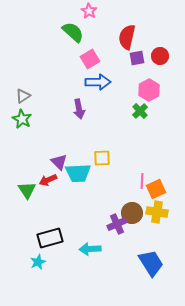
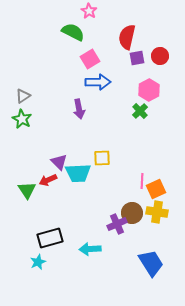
green semicircle: rotated 15 degrees counterclockwise
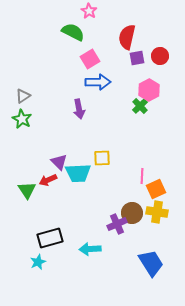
green cross: moved 5 px up
pink line: moved 5 px up
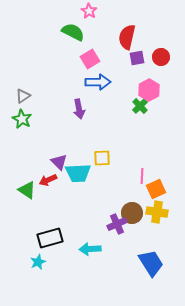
red circle: moved 1 px right, 1 px down
green triangle: rotated 24 degrees counterclockwise
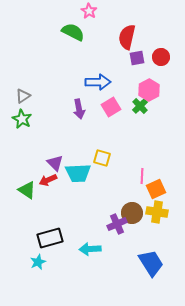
pink square: moved 21 px right, 48 px down
yellow square: rotated 18 degrees clockwise
purple triangle: moved 4 px left, 1 px down
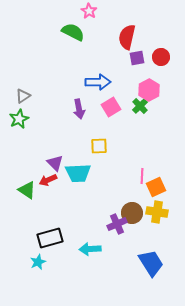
green star: moved 3 px left; rotated 18 degrees clockwise
yellow square: moved 3 px left, 12 px up; rotated 18 degrees counterclockwise
orange square: moved 2 px up
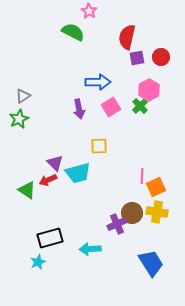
cyan trapezoid: rotated 12 degrees counterclockwise
